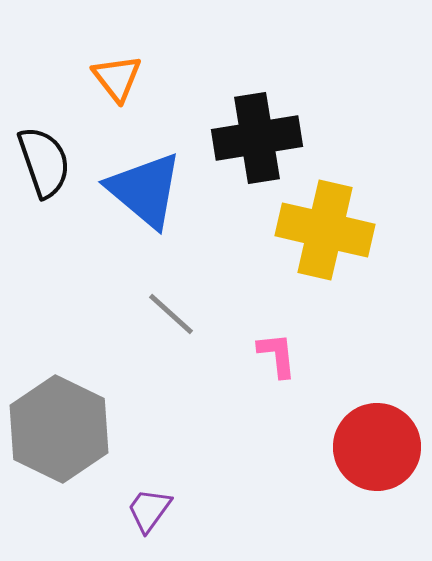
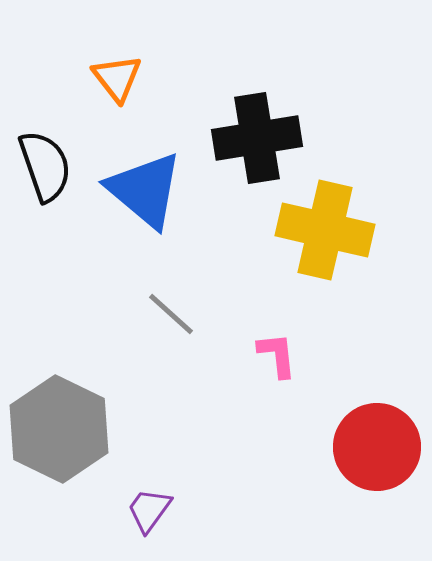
black semicircle: moved 1 px right, 4 px down
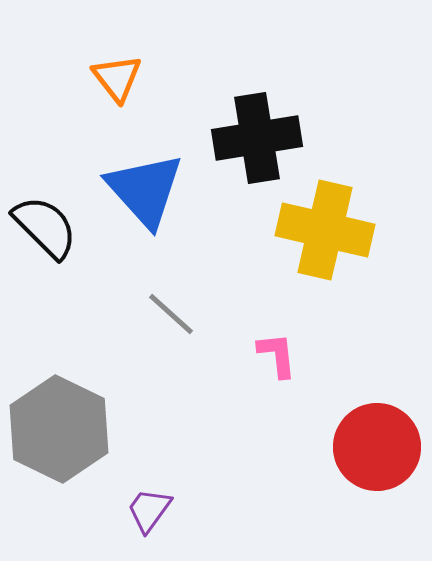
black semicircle: moved 61 px down; rotated 26 degrees counterclockwise
blue triangle: rotated 8 degrees clockwise
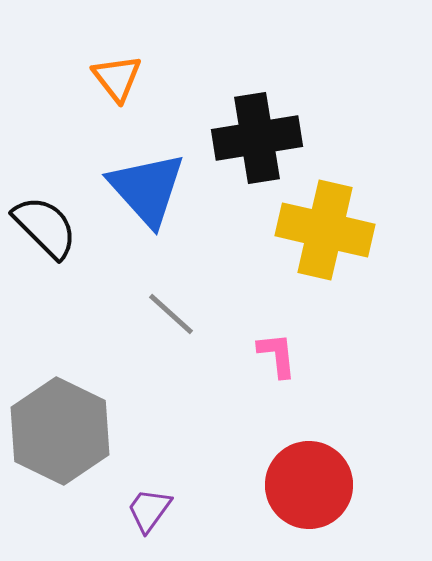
blue triangle: moved 2 px right, 1 px up
gray hexagon: moved 1 px right, 2 px down
red circle: moved 68 px left, 38 px down
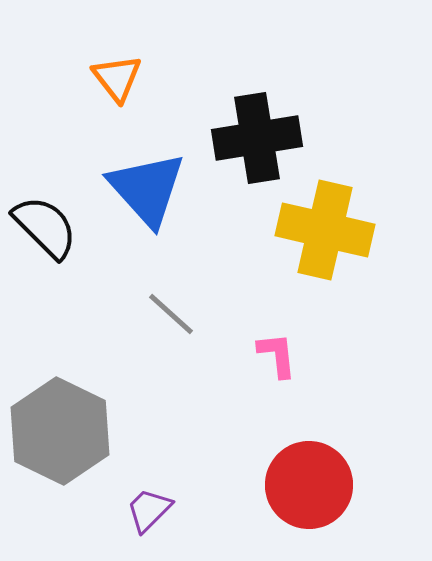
purple trapezoid: rotated 9 degrees clockwise
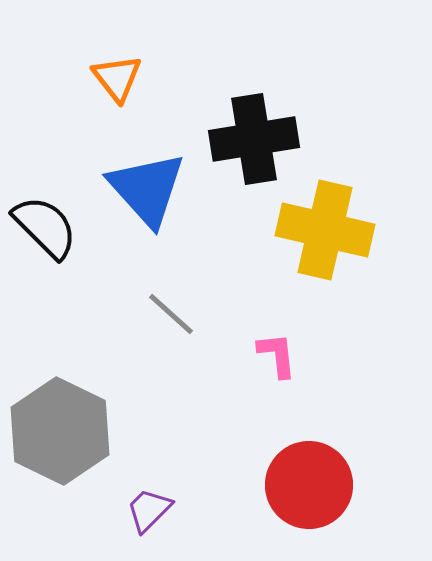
black cross: moved 3 px left, 1 px down
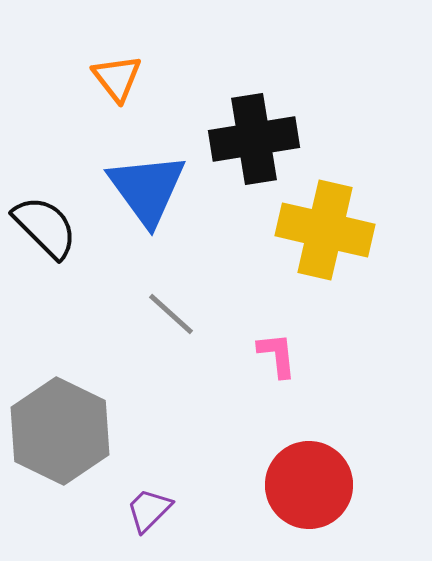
blue triangle: rotated 6 degrees clockwise
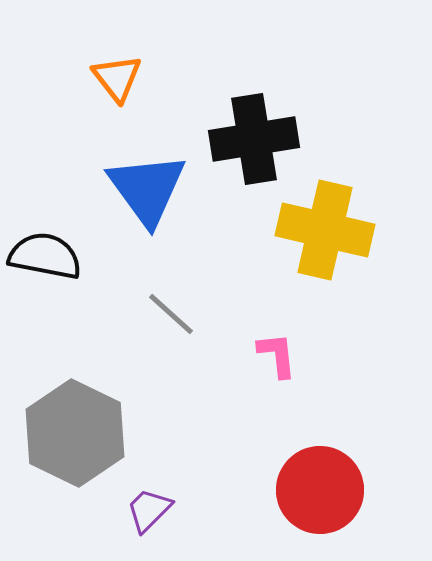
black semicircle: moved 29 px down; rotated 34 degrees counterclockwise
gray hexagon: moved 15 px right, 2 px down
red circle: moved 11 px right, 5 px down
